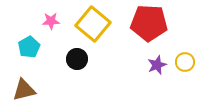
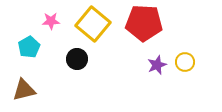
red pentagon: moved 5 px left
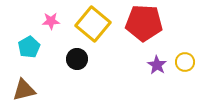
purple star: rotated 18 degrees counterclockwise
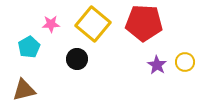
pink star: moved 3 px down
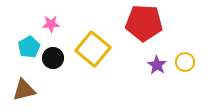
yellow square: moved 25 px down
black circle: moved 24 px left, 1 px up
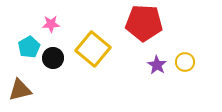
brown triangle: moved 4 px left
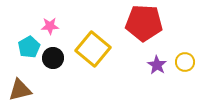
pink star: moved 1 px left, 2 px down
